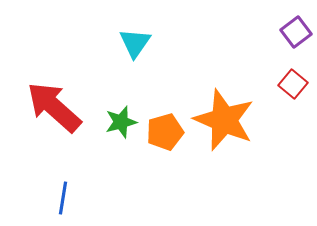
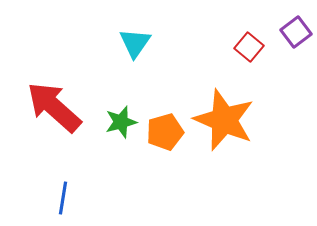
red square: moved 44 px left, 37 px up
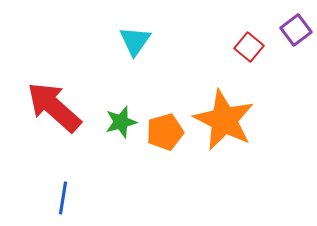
purple square: moved 2 px up
cyan triangle: moved 2 px up
orange star: rotated 4 degrees clockwise
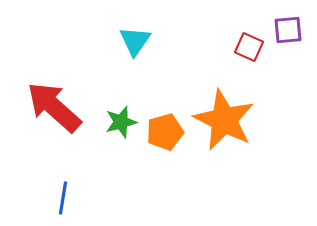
purple square: moved 8 px left; rotated 32 degrees clockwise
red square: rotated 16 degrees counterclockwise
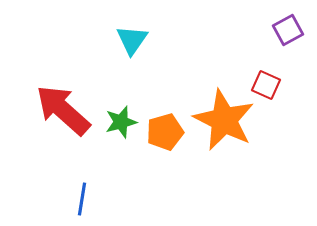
purple square: rotated 24 degrees counterclockwise
cyan triangle: moved 3 px left, 1 px up
red square: moved 17 px right, 38 px down
red arrow: moved 9 px right, 3 px down
blue line: moved 19 px right, 1 px down
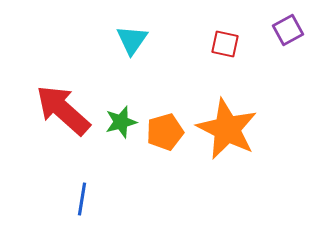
red square: moved 41 px left, 41 px up; rotated 12 degrees counterclockwise
orange star: moved 3 px right, 9 px down
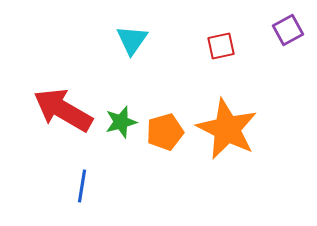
red square: moved 4 px left, 2 px down; rotated 24 degrees counterclockwise
red arrow: rotated 12 degrees counterclockwise
blue line: moved 13 px up
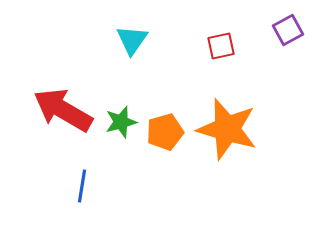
orange star: rotated 10 degrees counterclockwise
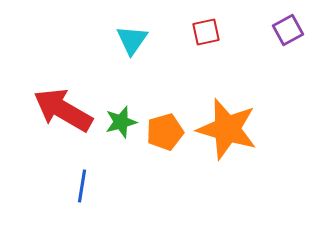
red square: moved 15 px left, 14 px up
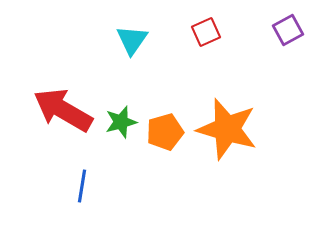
red square: rotated 12 degrees counterclockwise
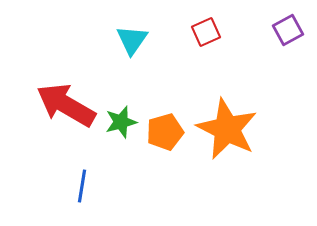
red arrow: moved 3 px right, 5 px up
orange star: rotated 10 degrees clockwise
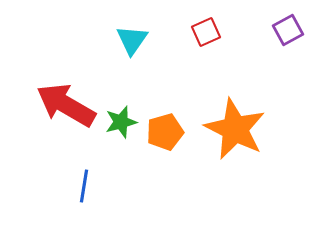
orange star: moved 8 px right
blue line: moved 2 px right
